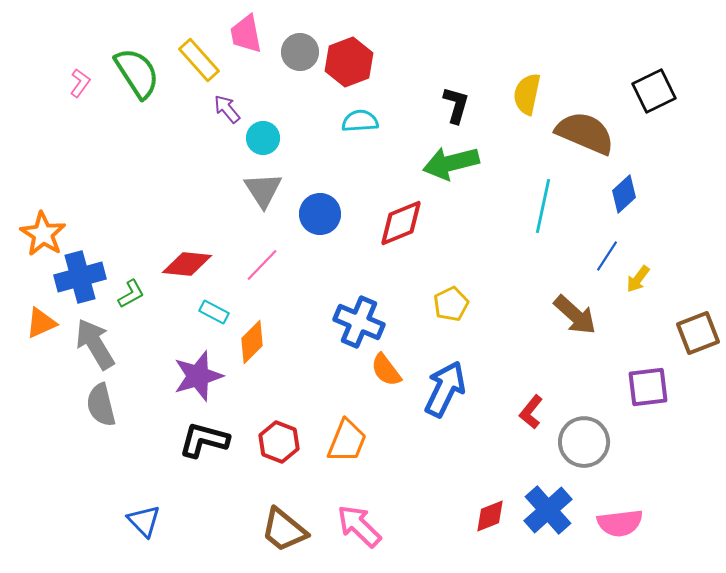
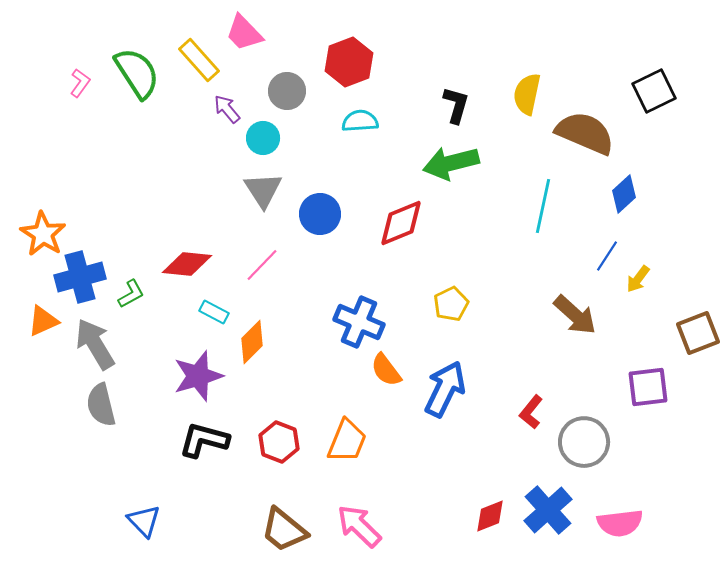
pink trapezoid at (246, 34): moved 2 px left, 1 px up; rotated 33 degrees counterclockwise
gray circle at (300, 52): moved 13 px left, 39 px down
orange triangle at (41, 323): moved 2 px right, 2 px up
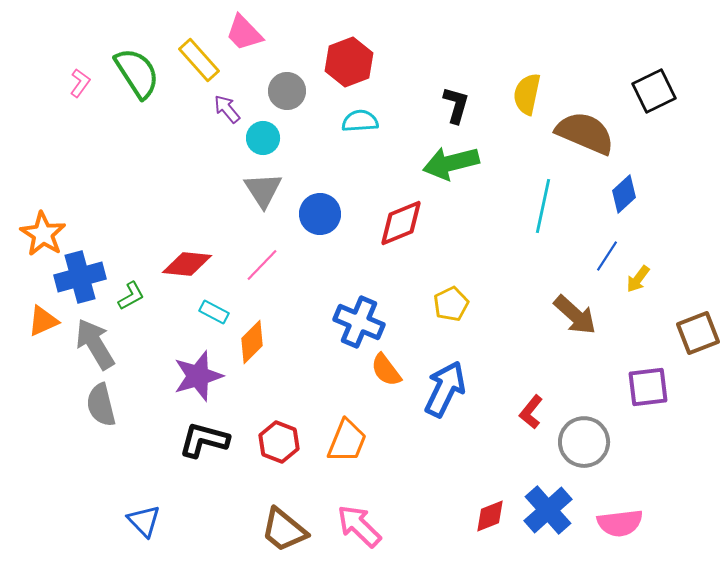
green L-shape at (131, 294): moved 2 px down
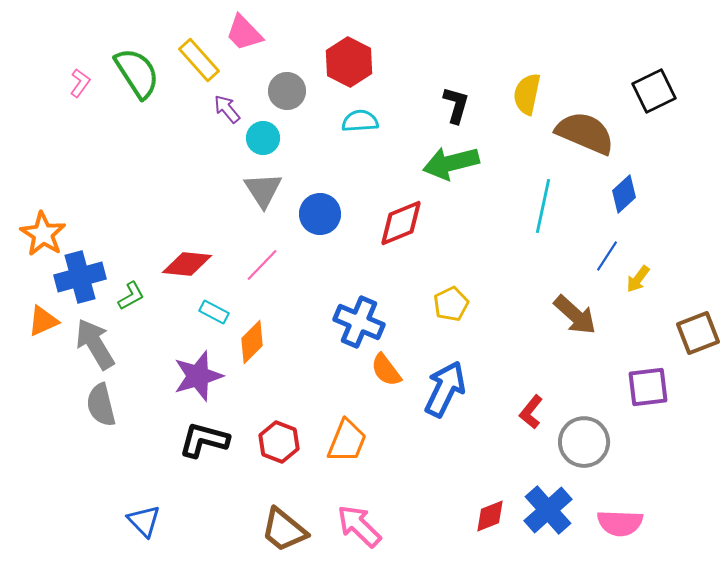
red hexagon at (349, 62): rotated 12 degrees counterclockwise
pink semicircle at (620, 523): rotated 9 degrees clockwise
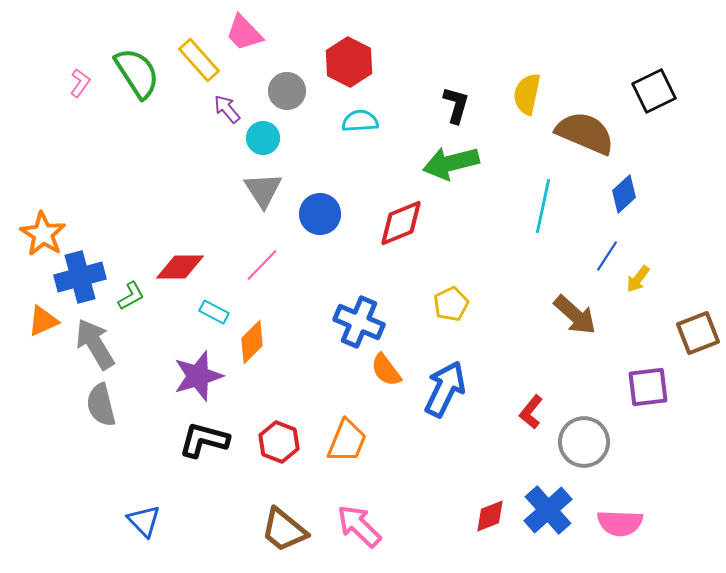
red diamond at (187, 264): moved 7 px left, 3 px down; rotated 6 degrees counterclockwise
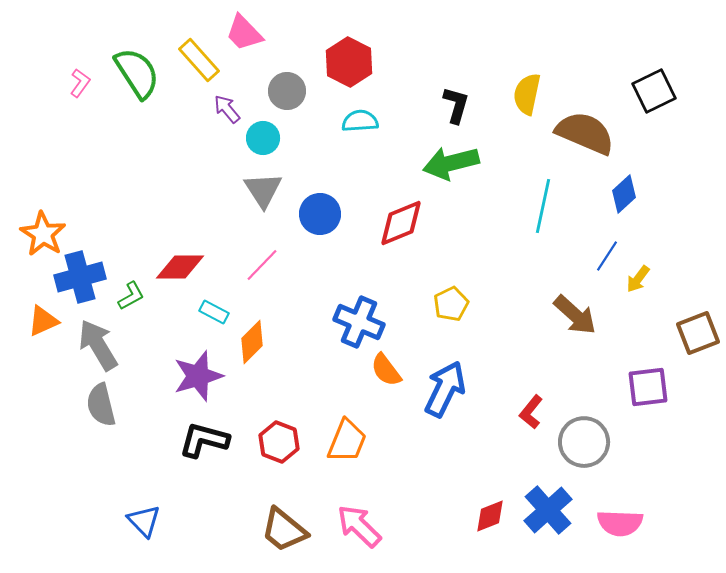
gray arrow at (95, 344): moved 3 px right, 1 px down
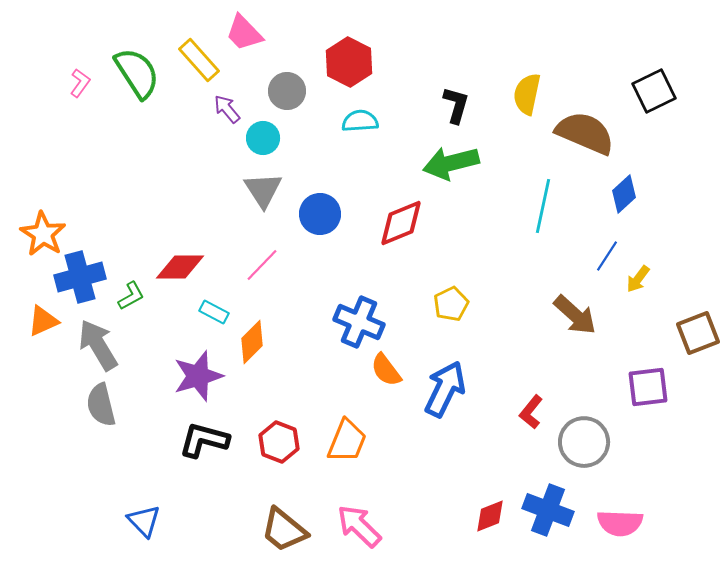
blue cross at (548, 510): rotated 27 degrees counterclockwise
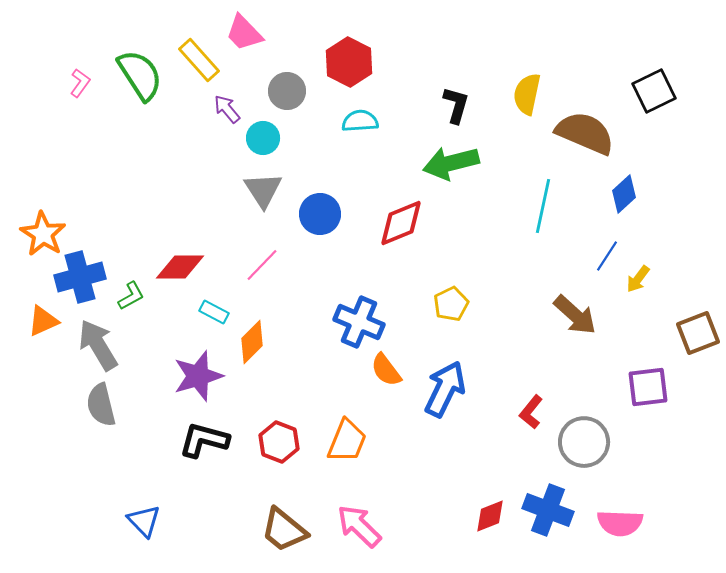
green semicircle at (137, 73): moved 3 px right, 2 px down
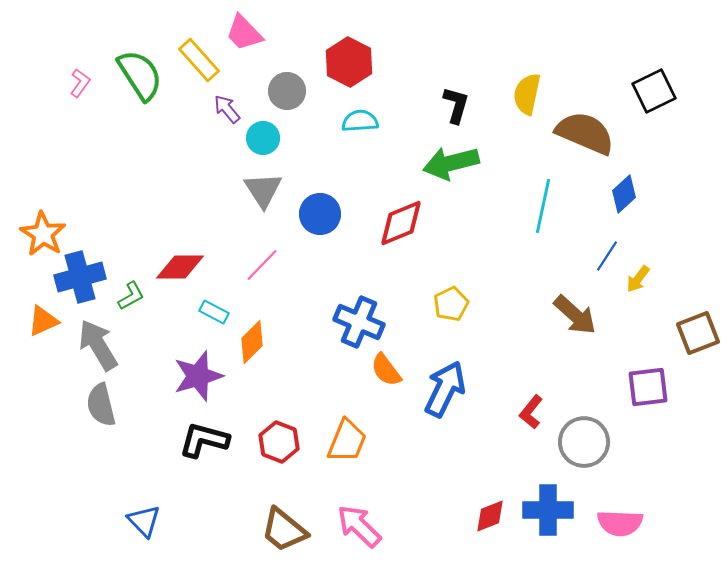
blue cross at (548, 510): rotated 21 degrees counterclockwise
